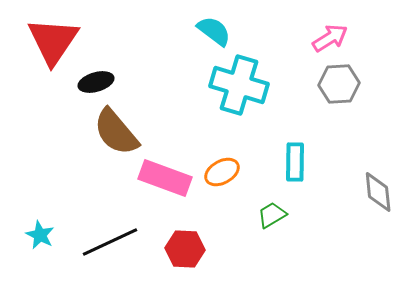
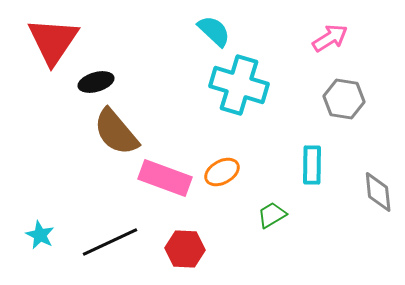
cyan semicircle: rotated 6 degrees clockwise
gray hexagon: moved 5 px right, 15 px down; rotated 12 degrees clockwise
cyan rectangle: moved 17 px right, 3 px down
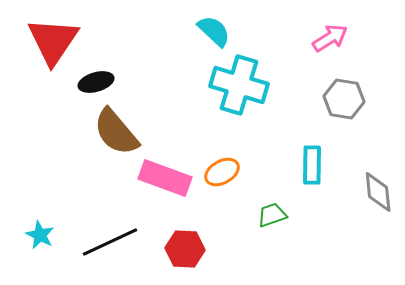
green trapezoid: rotated 12 degrees clockwise
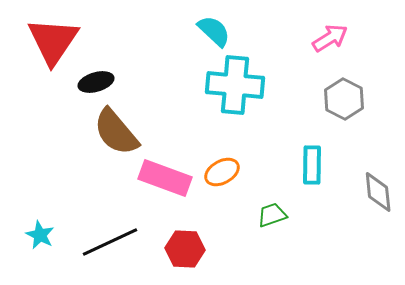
cyan cross: moved 4 px left; rotated 12 degrees counterclockwise
gray hexagon: rotated 18 degrees clockwise
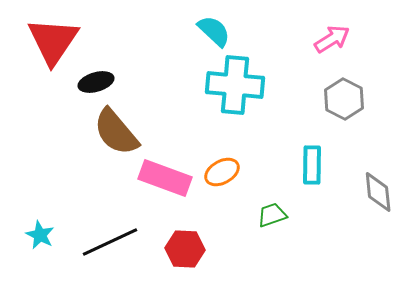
pink arrow: moved 2 px right, 1 px down
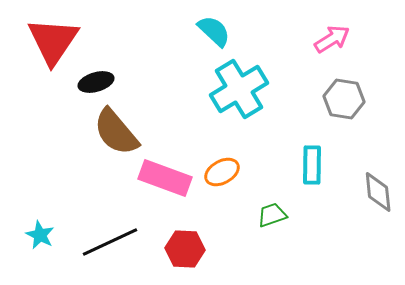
cyan cross: moved 4 px right, 4 px down; rotated 36 degrees counterclockwise
gray hexagon: rotated 18 degrees counterclockwise
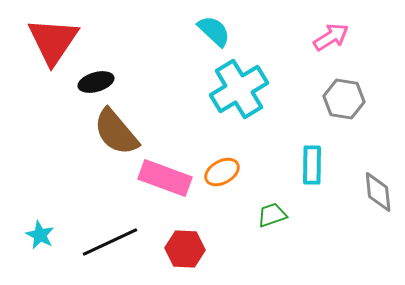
pink arrow: moved 1 px left, 2 px up
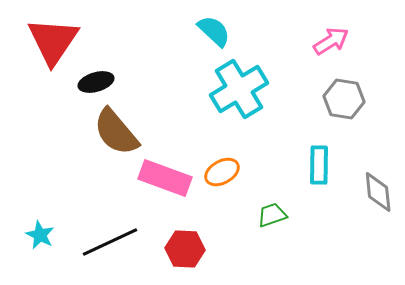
pink arrow: moved 4 px down
cyan rectangle: moved 7 px right
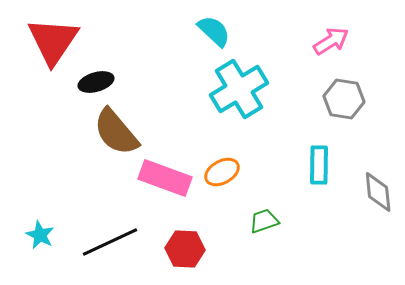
green trapezoid: moved 8 px left, 6 px down
